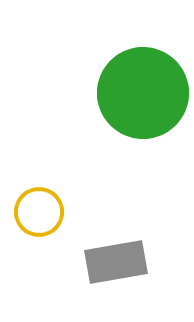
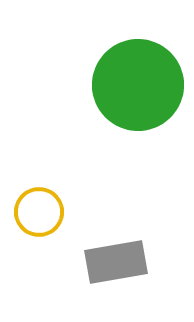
green circle: moved 5 px left, 8 px up
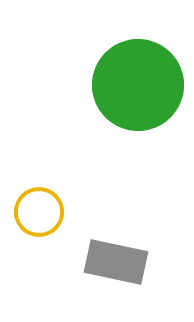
gray rectangle: rotated 22 degrees clockwise
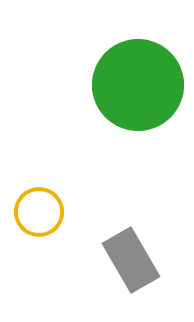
gray rectangle: moved 15 px right, 2 px up; rotated 48 degrees clockwise
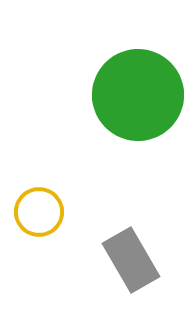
green circle: moved 10 px down
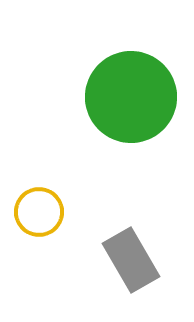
green circle: moved 7 px left, 2 px down
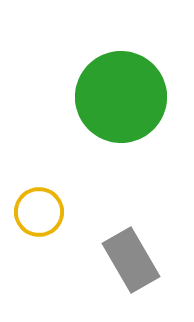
green circle: moved 10 px left
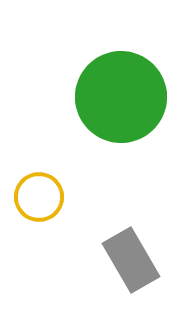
yellow circle: moved 15 px up
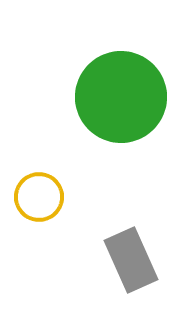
gray rectangle: rotated 6 degrees clockwise
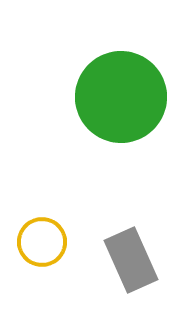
yellow circle: moved 3 px right, 45 px down
